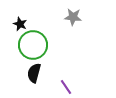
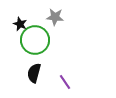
gray star: moved 18 px left
green circle: moved 2 px right, 5 px up
purple line: moved 1 px left, 5 px up
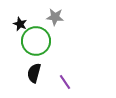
green circle: moved 1 px right, 1 px down
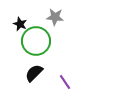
black semicircle: rotated 30 degrees clockwise
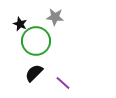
purple line: moved 2 px left, 1 px down; rotated 14 degrees counterclockwise
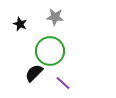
green circle: moved 14 px right, 10 px down
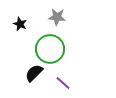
gray star: moved 2 px right
green circle: moved 2 px up
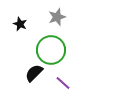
gray star: rotated 24 degrees counterclockwise
green circle: moved 1 px right, 1 px down
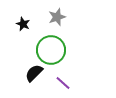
black star: moved 3 px right
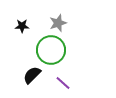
gray star: moved 1 px right, 6 px down
black star: moved 1 px left, 2 px down; rotated 24 degrees counterclockwise
black semicircle: moved 2 px left, 2 px down
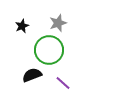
black star: rotated 24 degrees counterclockwise
green circle: moved 2 px left
black semicircle: rotated 24 degrees clockwise
